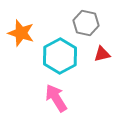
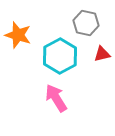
orange star: moved 3 px left, 2 px down
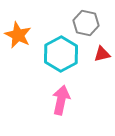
orange star: rotated 8 degrees clockwise
cyan hexagon: moved 1 px right, 2 px up
pink arrow: moved 5 px right, 2 px down; rotated 44 degrees clockwise
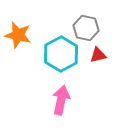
gray hexagon: moved 5 px down
orange star: rotated 12 degrees counterclockwise
red triangle: moved 4 px left, 1 px down
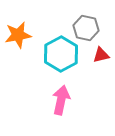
orange star: rotated 24 degrees counterclockwise
red triangle: moved 3 px right
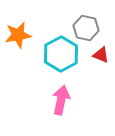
red triangle: rotated 36 degrees clockwise
